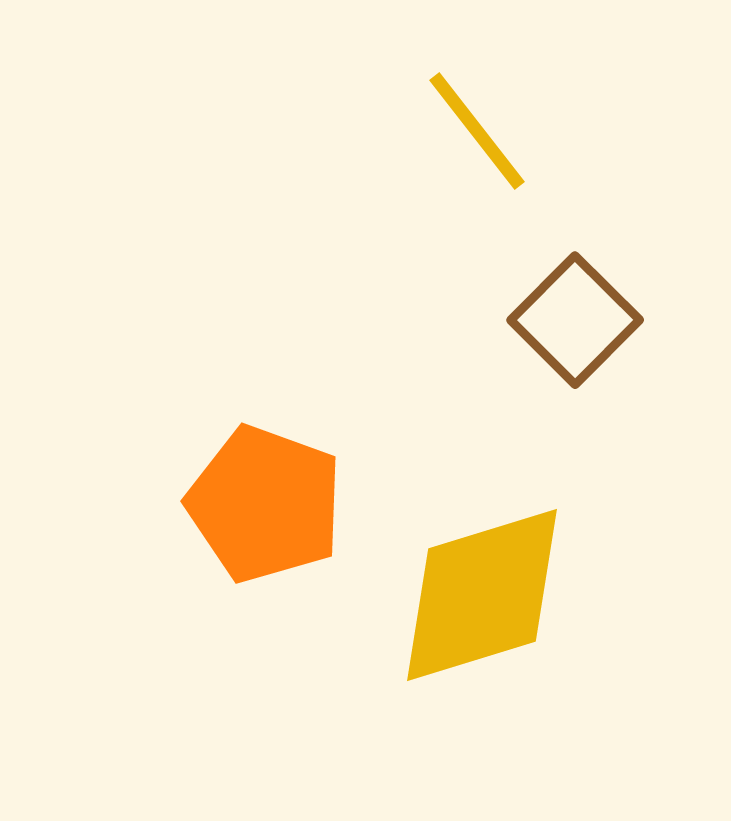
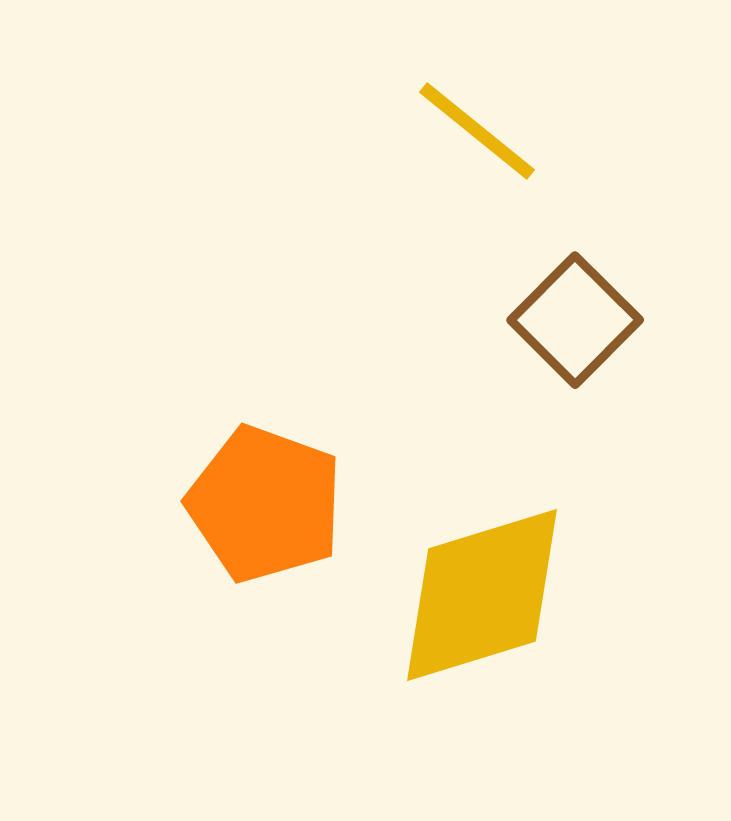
yellow line: rotated 13 degrees counterclockwise
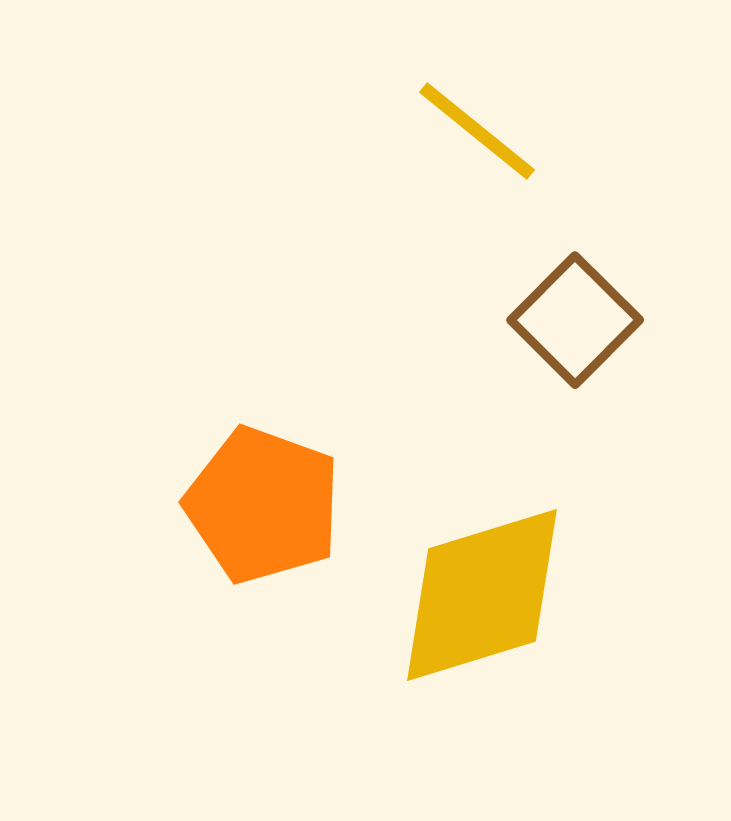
orange pentagon: moved 2 px left, 1 px down
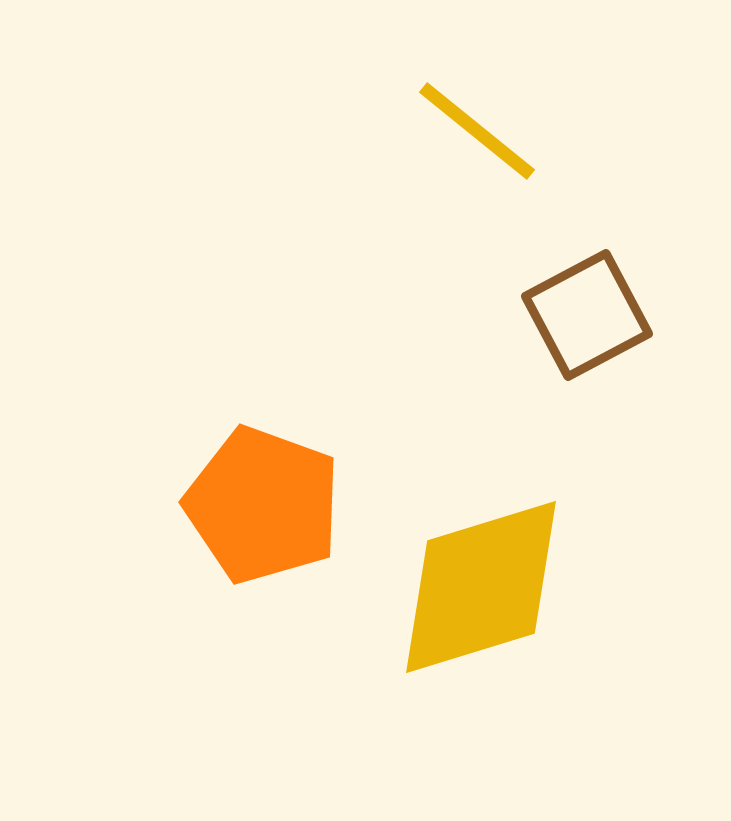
brown square: moved 12 px right, 5 px up; rotated 17 degrees clockwise
yellow diamond: moved 1 px left, 8 px up
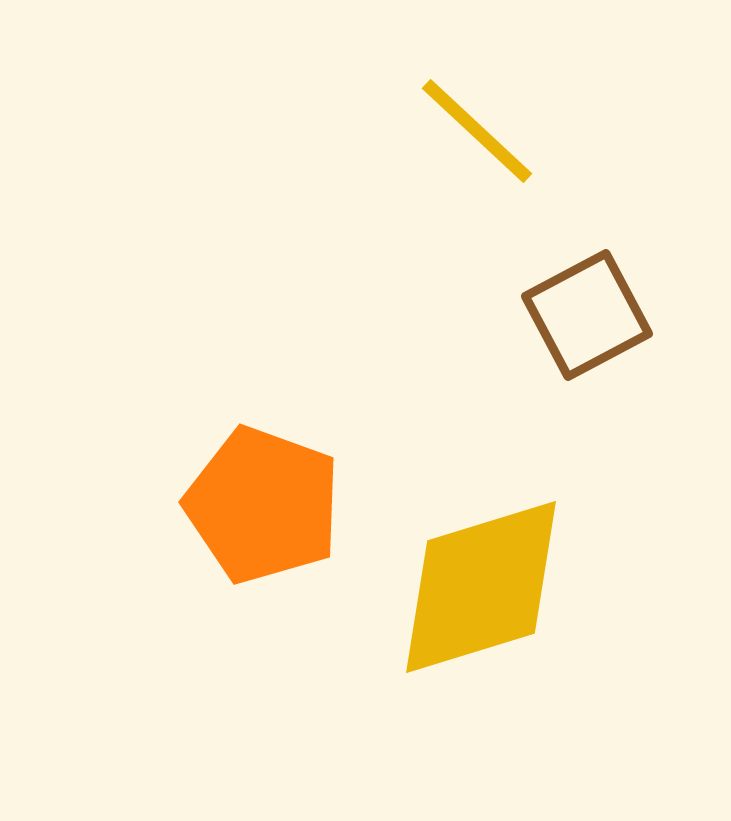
yellow line: rotated 4 degrees clockwise
